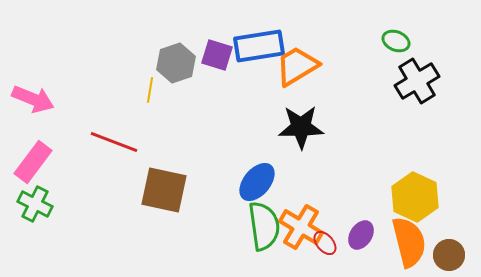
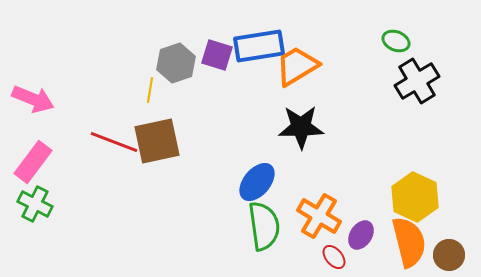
brown square: moved 7 px left, 49 px up; rotated 24 degrees counterclockwise
orange cross: moved 18 px right, 11 px up
red ellipse: moved 9 px right, 14 px down
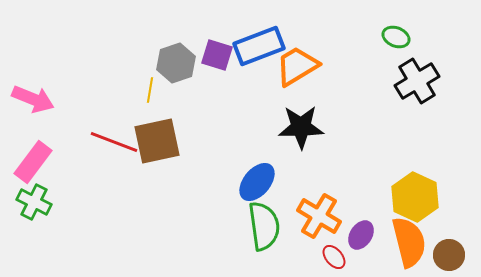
green ellipse: moved 4 px up
blue rectangle: rotated 12 degrees counterclockwise
green cross: moved 1 px left, 2 px up
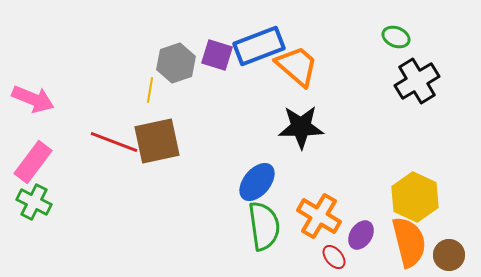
orange trapezoid: rotated 72 degrees clockwise
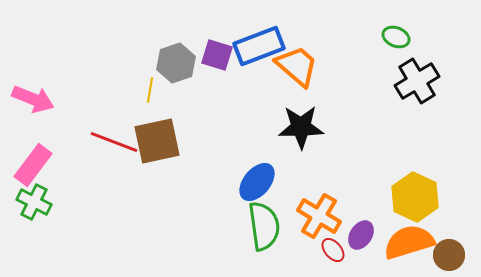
pink rectangle: moved 3 px down
orange semicircle: rotated 93 degrees counterclockwise
red ellipse: moved 1 px left, 7 px up
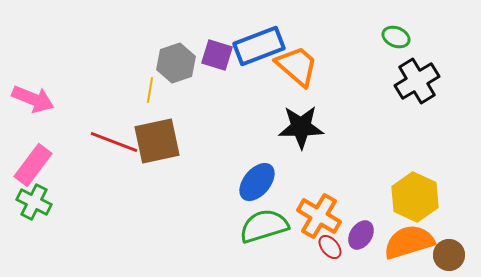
green semicircle: rotated 99 degrees counterclockwise
red ellipse: moved 3 px left, 3 px up
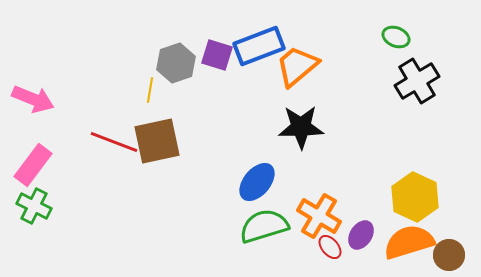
orange trapezoid: rotated 81 degrees counterclockwise
green cross: moved 4 px down
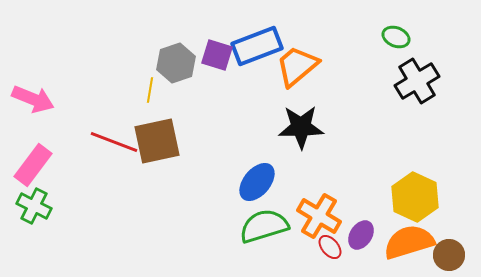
blue rectangle: moved 2 px left
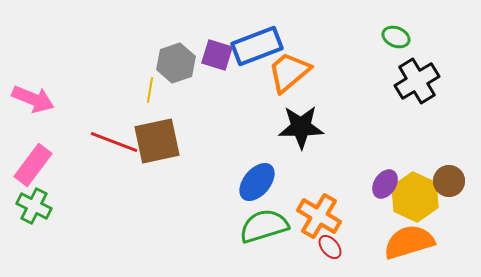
orange trapezoid: moved 8 px left, 6 px down
purple ellipse: moved 24 px right, 51 px up
brown circle: moved 74 px up
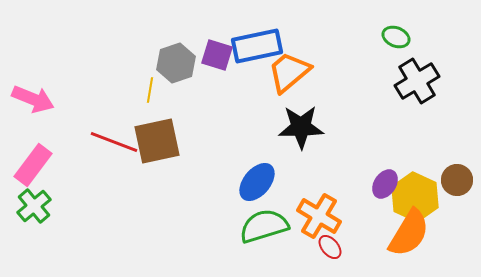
blue rectangle: rotated 9 degrees clockwise
brown circle: moved 8 px right, 1 px up
green cross: rotated 24 degrees clockwise
orange semicircle: moved 9 px up; rotated 138 degrees clockwise
